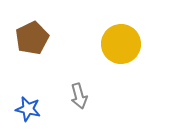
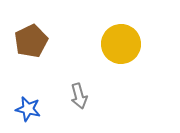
brown pentagon: moved 1 px left, 3 px down
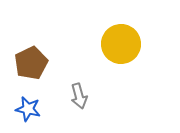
brown pentagon: moved 22 px down
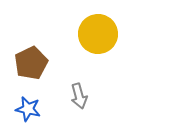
yellow circle: moved 23 px left, 10 px up
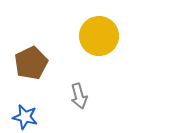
yellow circle: moved 1 px right, 2 px down
blue star: moved 3 px left, 8 px down
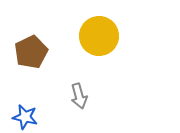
brown pentagon: moved 11 px up
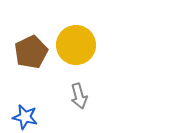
yellow circle: moved 23 px left, 9 px down
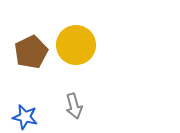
gray arrow: moved 5 px left, 10 px down
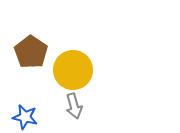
yellow circle: moved 3 px left, 25 px down
brown pentagon: rotated 12 degrees counterclockwise
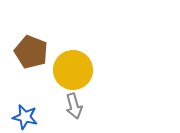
brown pentagon: rotated 12 degrees counterclockwise
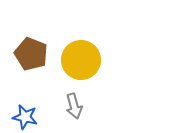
brown pentagon: moved 2 px down
yellow circle: moved 8 px right, 10 px up
